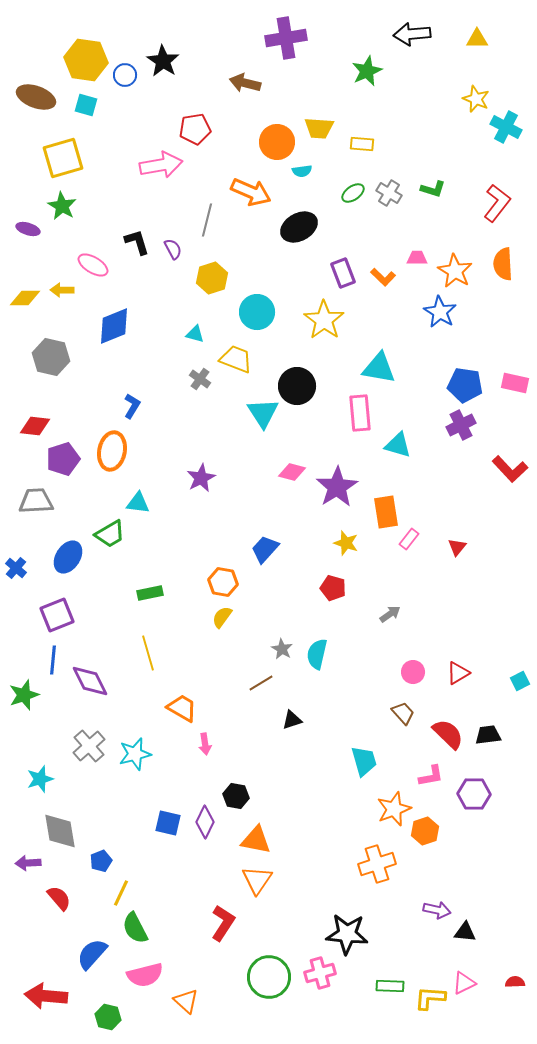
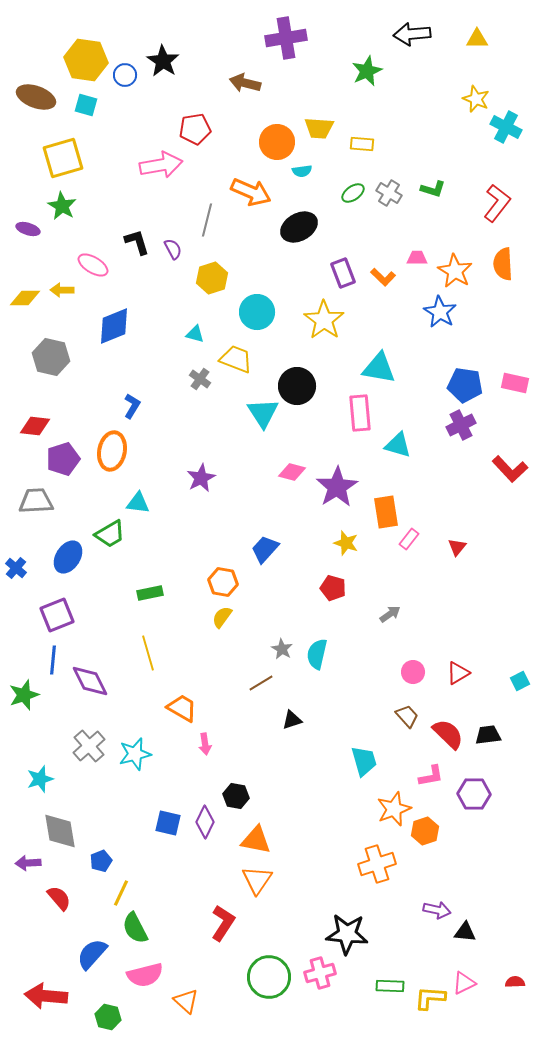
brown trapezoid at (403, 713): moved 4 px right, 3 px down
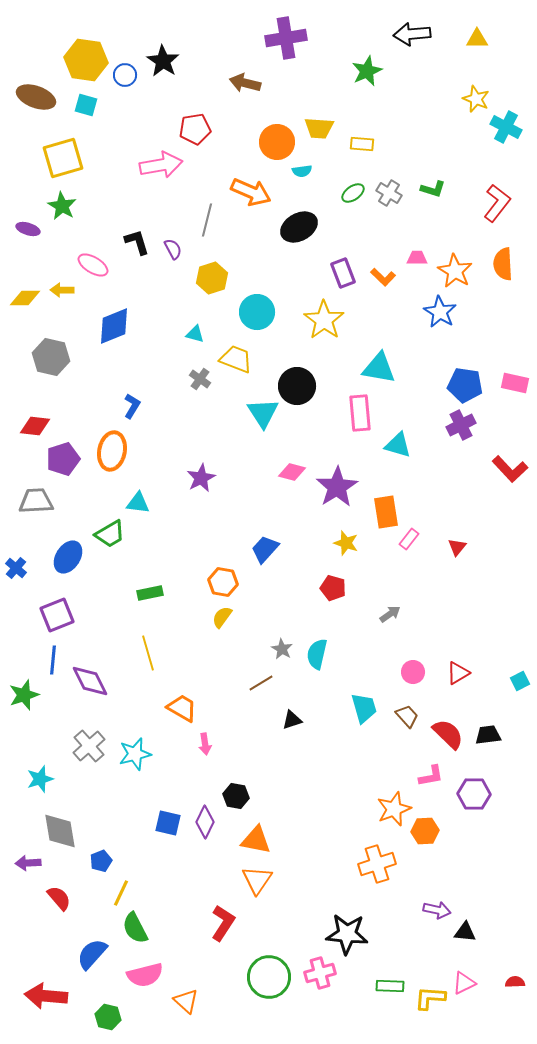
cyan trapezoid at (364, 761): moved 53 px up
orange hexagon at (425, 831): rotated 16 degrees clockwise
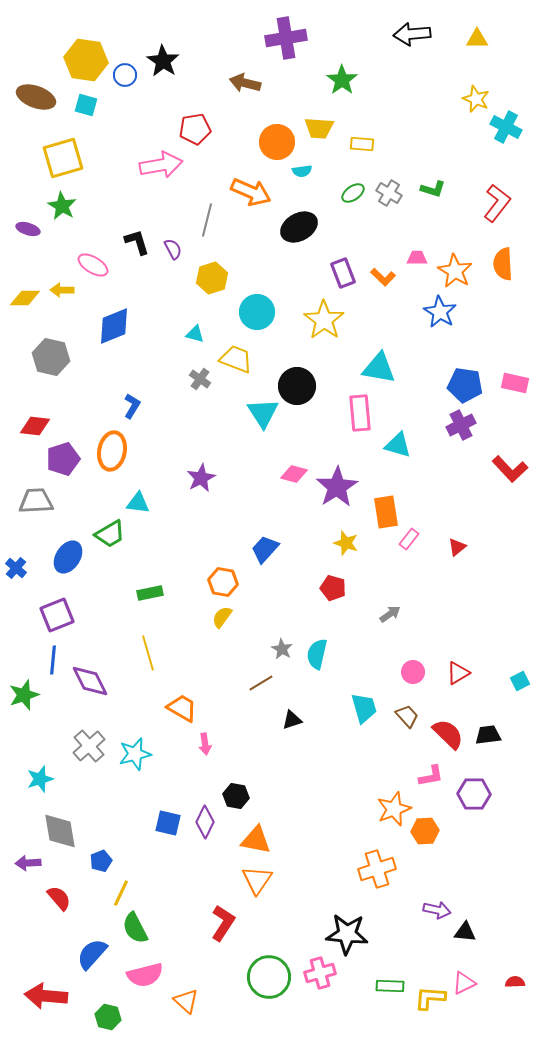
green star at (367, 71): moved 25 px left, 9 px down; rotated 12 degrees counterclockwise
pink diamond at (292, 472): moved 2 px right, 2 px down
red triangle at (457, 547): rotated 12 degrees clockwise
orange cross at (377, 864): moved 5 px down
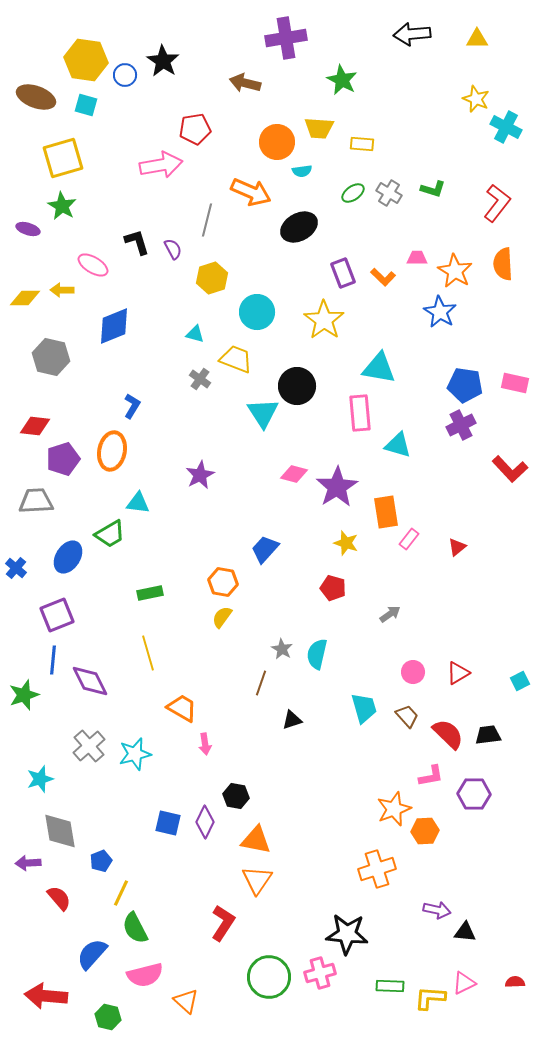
green star at (342, 80): rotated 8 degrees counterclockwise
purple star at (201, 478): moved 1 px left, 3 px up
brown line at (261, 683): rotated 40 degrees counterclockwise
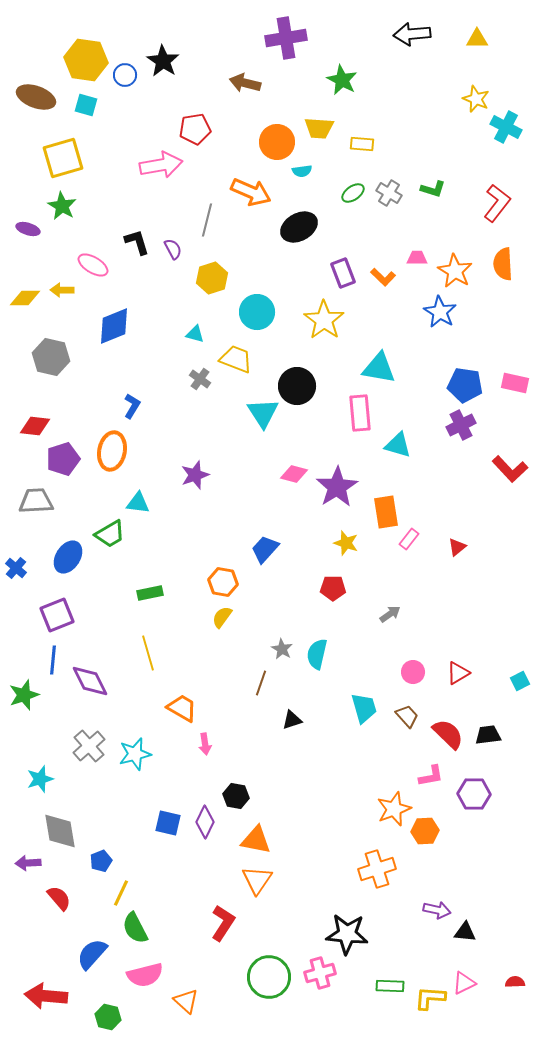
purple star at (200, 475): moved 5 px left; rotated 8 degrees clockwise
red pentagon at (333, 588): rotated 15 degrees counterclockwise
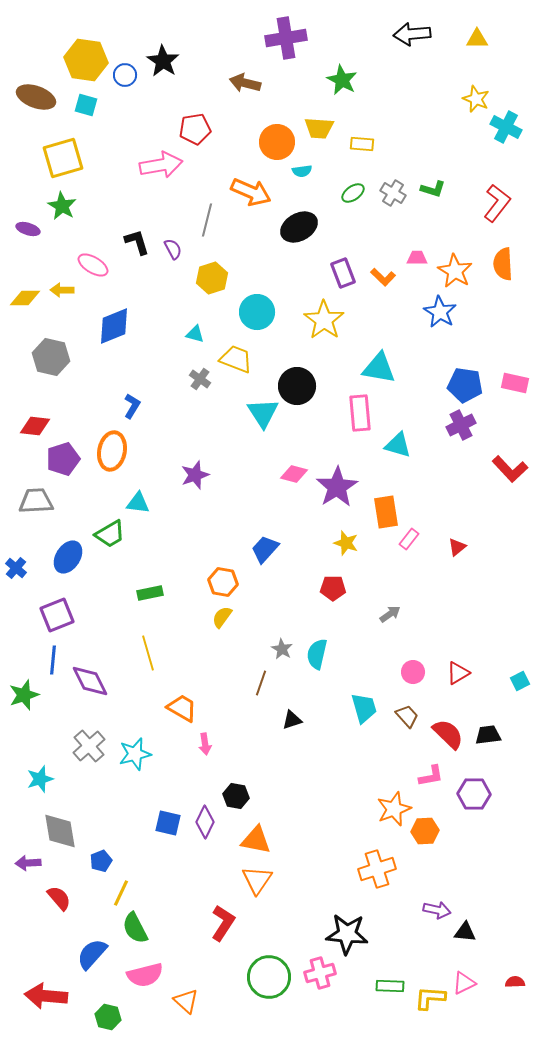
gray cross at (389, 193): moved 4 px right
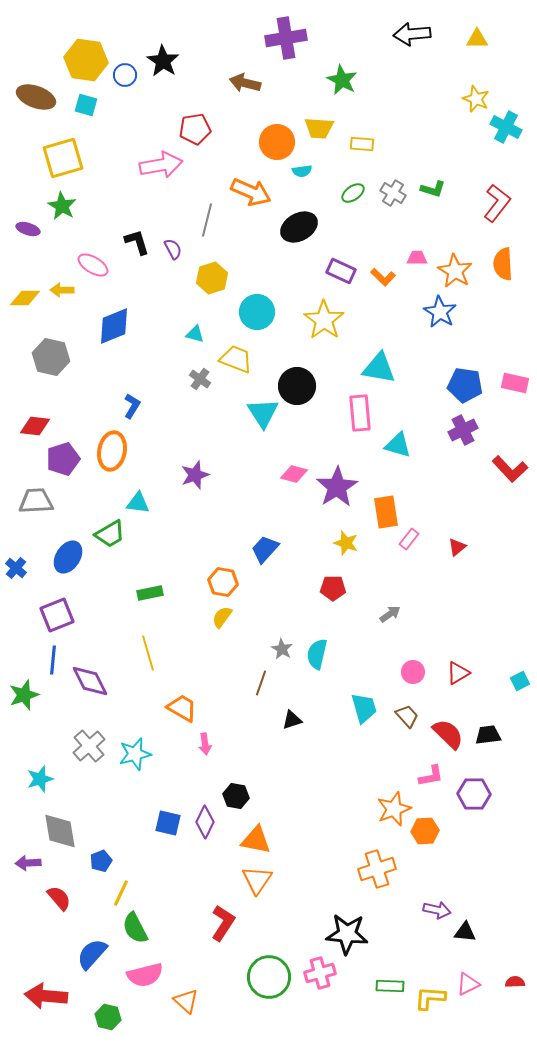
purple rectangle at (343, 273): moved 2 px left, 2 px up; rotated 44 degrees counterclockwise
purple cross at (461, 425): moved 2 px right, 5 px down
pink triangle at (464, 983): moved 4 px right, 1 px down
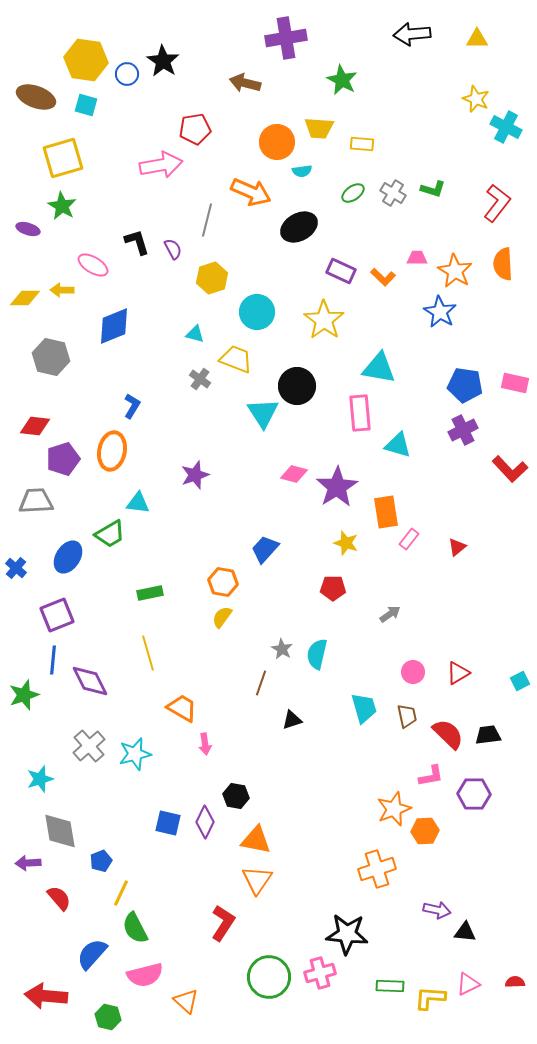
blue circle at (125, 75): moved 2 px right, 1 px up
brown trapezoid at (407, 716): rotated 30 degrees clockwise
